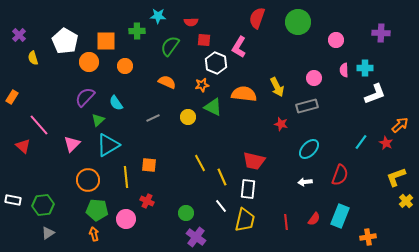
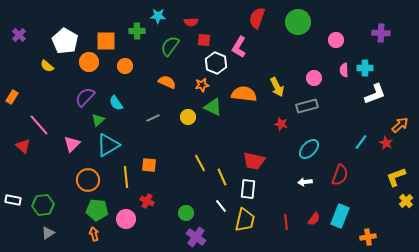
yellow semicircle at (33, 58): moved 14 px right, 8 px down; rotated 32 degrees counterclockwise
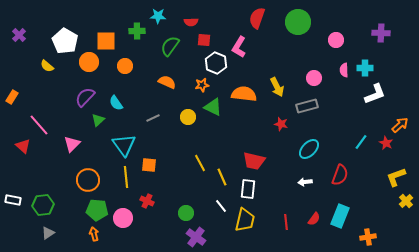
cyan triangle at (108, 145): moved 16 px right; rotated 35 degrees counterclockwise
pink circle at (126, 219): moved 3 px left, 1 px up
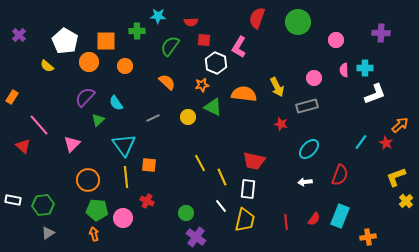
orange semicircle at (167, 82): rotated 18 degrees clockwise
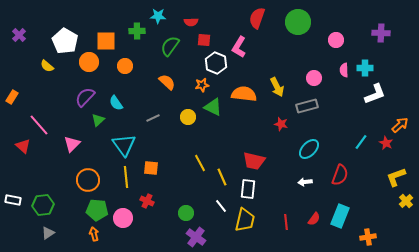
orange square at (149, 165): moved 2 px right, 3 px down
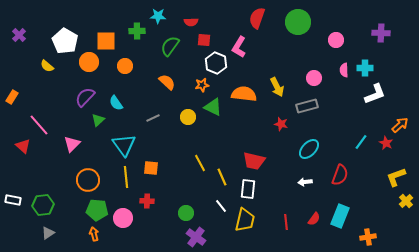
red cross at (147, 201): rotated 24 degrees counterclockwise
